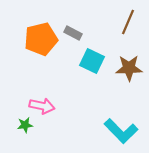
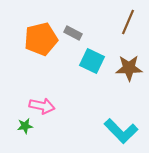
green star: moved 1 px down
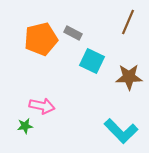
brown star: moved 9 px down
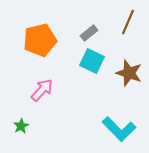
gray rectangle: moved 16 px right; rotated 66 degrees counterclockwise
orange pentagon: moved 1 px left, 1 px down
brown star: moved 4 px up; rotated 20 degrees clockwise
pink arrow: moved 16 px up; rotated 60 degrees counterclockwise
green star: moved 4 px left; rotated 21 degrees counterclockwise
cyan L-shape: moved 2 px left, 2 px up
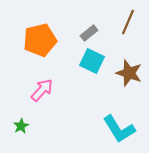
cyan L-shape: rotated 12 degrees clockwise
